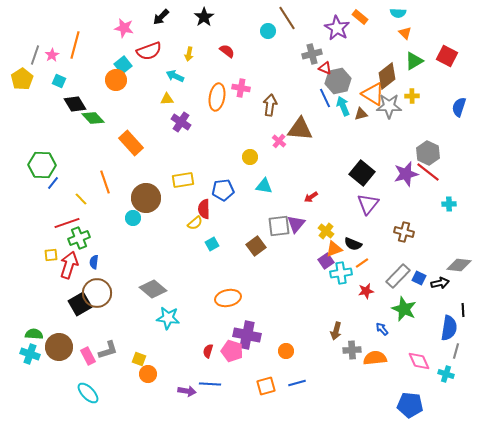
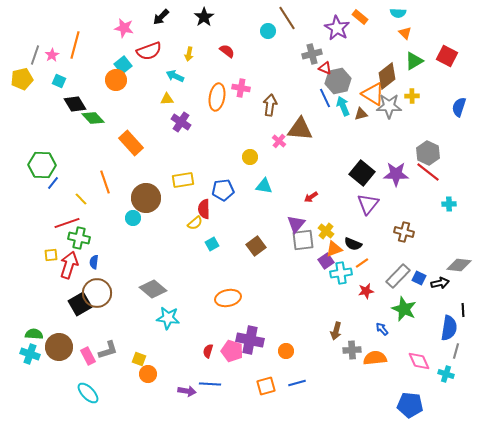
yellow pentagon at (22, 79): rotated 20 degrees clockwise
purple star at (406, 174): moved 10 px left; rotated 15 degrees clockwise
gray square at (279, 226): moved 24 px right, 14 px down
green cross at (79, 238): rotated 35 degrees clockwise
purple cross at (247, 335): moved 3 px right, 5 px down
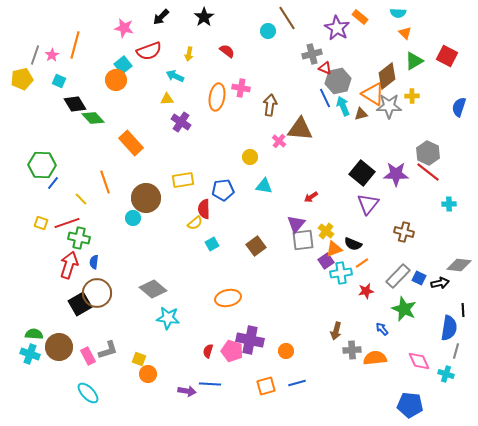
yellow square at (51, 255): moved 10 px left, 32 px up; rotated 24 degrees clockwise
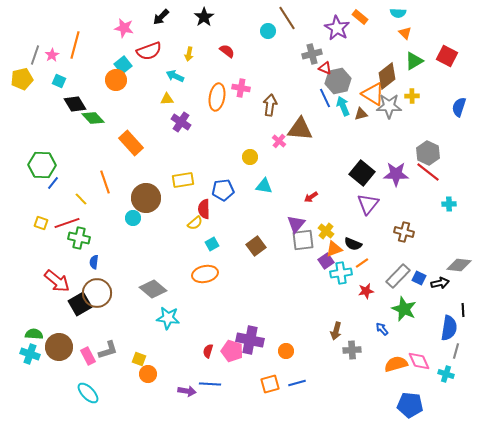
red arrow at (69, 265): moved 12 px left, 16 px down; rotated 112 degrees clockwise
orange ellipse at (228, 298): moved 23 px left, 24 px up
orange semicircle at (375, 358): moved 21 px right, 6 px down; rotated 10 degrees counterclockwise
orange square at (266, 386): moved 4 px right, 2 px up
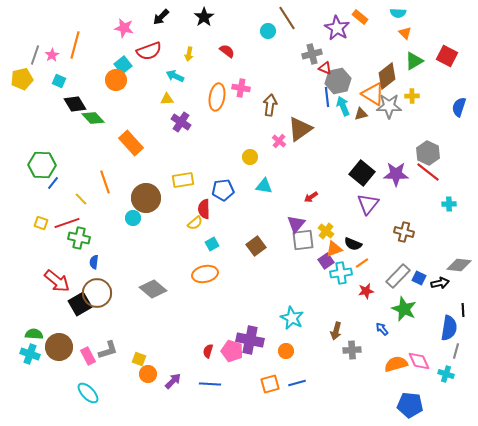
blue line at (325, 98): moved 2 px right, 1 px up; rotated 18 degrees clockwise
brown triangle at (300, 129): rotated 40 degrees counterclockwise
cyan star at (168, 318): moved 124 px right; rotated 20 degrees clockwise
purple arrow at (187, 391): moved 14 px left, 10 px up; rotated 54 degrees counterclockwise
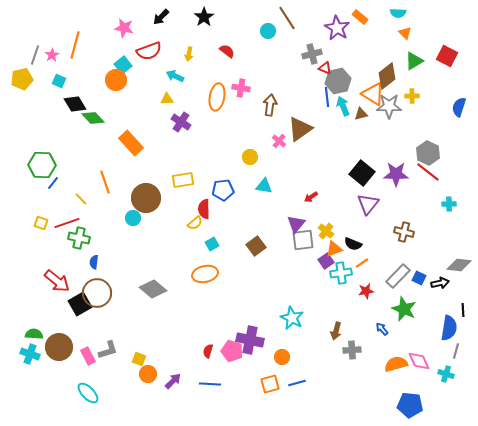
orange circle at (286, 351): moved 4 px left, 6 px down
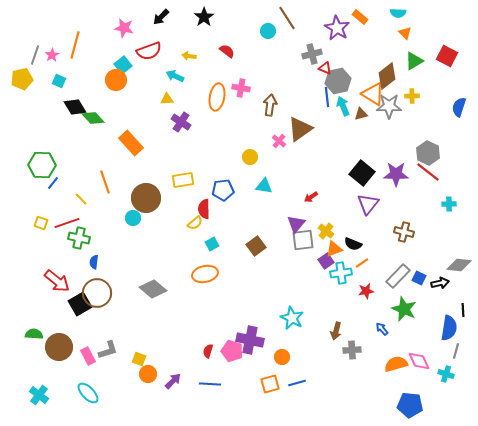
yellow arrow at (189, 54): moved 2 px down; rotated 88 degrees clockwise
black diamond at (75, 104): moved 3 px down
cyan cross at (30, 354): moved 9 px right, 41 px down; rotated 18 degrees clockwise
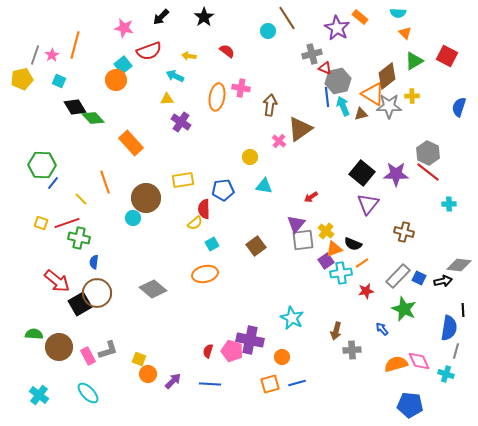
black arrow at (440, 283): moved 3 px right, 2 px up
